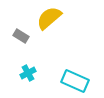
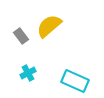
yellow semicircle: moved 8 px down
gray rectangle: rotated 21 degrees clockwise
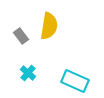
yellow semicircle: rotated 140 degrees clockwise
cyan cross: rotated 21 degrees counterclockwise
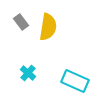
yellow semicircle: moved 1 px left, 1 px down
gray rectangle: moved 14 px up
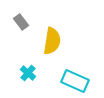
yellow semicircle: moved 4 px right, 14 px down
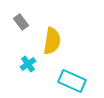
cyan cross: moved 9 px up; rotated 14 degrees clockwise
cyan rectangle: moved 3 px left
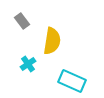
gray rectangle: moved 1 px right, 1 px up
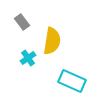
gray rectangle: moved 1 px down
cyan cross: moved 6 px up
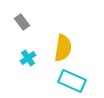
yellow semicircle: moved 11 px right, 7 px down
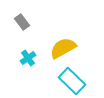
yellow semicircle: rotated 128 degrees counterclockwise
cyan rectangle: rotated 20 degrees clockwise
